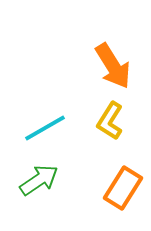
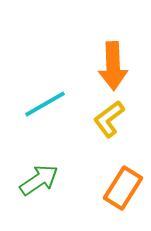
orange arrow: rotated 30 degrees clockwise
yellow L-shape: moved 1 px left, 2 px up; rotated 21 degrees clockwise
cyan line: moved 24 px up
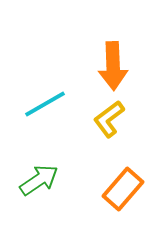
orange rectangle: moved 1 px down; rotated 9 degrees clockwise
